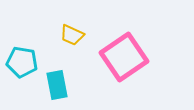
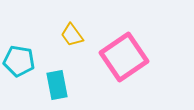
yellow trapezoid: rotated 30 degrees clockwise
cyan pentagon: moved 3 px left, 1 px up
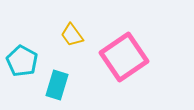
cyan pentagon: moved 3 px right; rotated 20 degrees clockwise
cyan rectangle: rotated 28 degrees clockwise
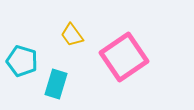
cyan pentagon: rotated 12 degrees counterclockwise
cyan rectangle: moved 1 px left, 1 px up
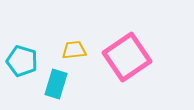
yellow trapezoid: moved 2 px right, 15 px down; rotated 120 degrees clockwise
pink square: moved 3 px right
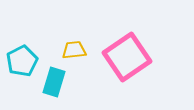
cyan pentagon: rotated 28 degrees clockwise
cyan rectangle: moved 2 px left, 2 px up
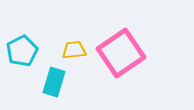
pink square: moved 6 px left, 4 px up
cyan pentagon: moved 10 px up
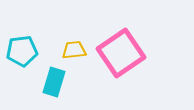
cyan pentagon: rotated 20 degrees clockwise
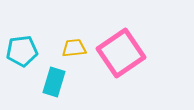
yellow trapezoid: moved 2 px up
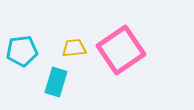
pink square: moved 3 px up
cyan rectangle: moved 2 px right
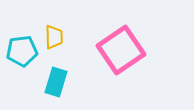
yellow trapezoid: moved 20 px left, 11 px up; rotated 95 degrees clockwise
